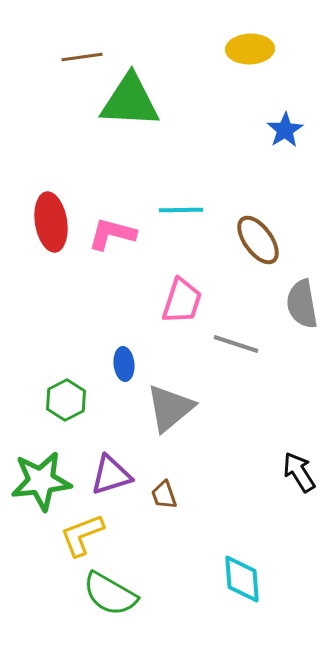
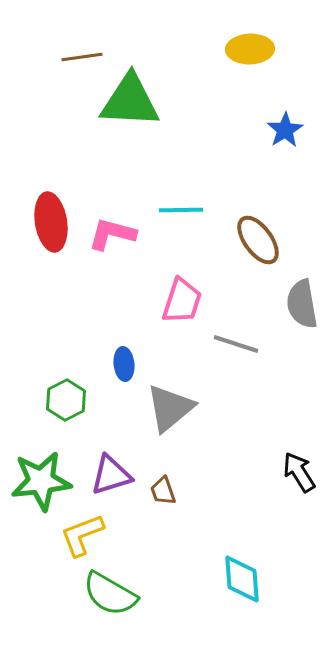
brown trapezoid: moved 1 px left, 4 px up
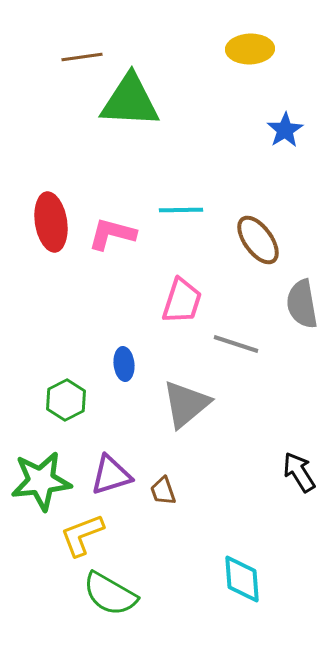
gray triangle: moved 16 px right, 4 px up
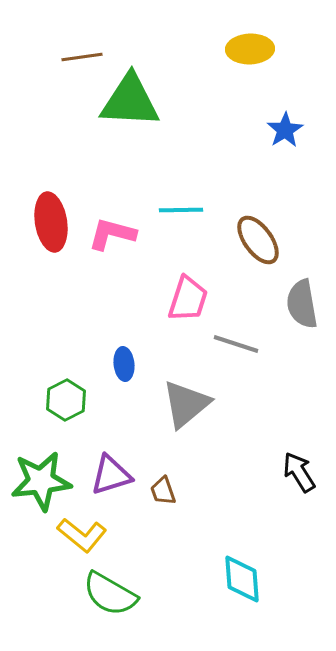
pink trapezoid: moved 6 px right, 2 px up
yellow L-shape: rotated 120 degrees counterclockwise
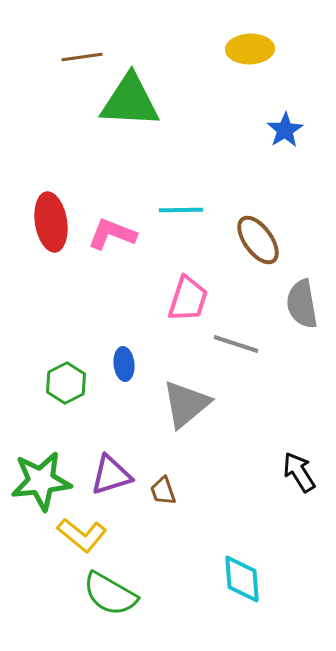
pink L-shape: rotated 6 degrees clockwise
green hexagon: moved 17 px up
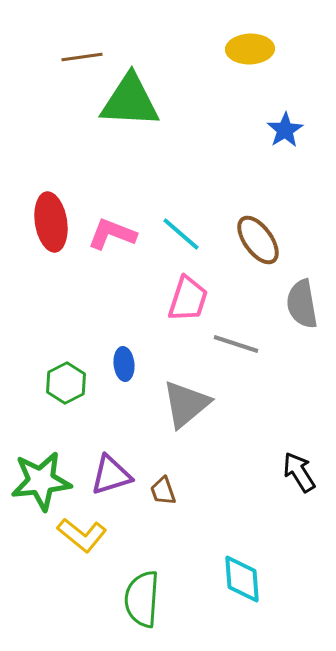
cyan line: moved 24 px down; rotated 42 degrees clockwise
green semicircle: moved 32 px right, 5 px down; rotated 64 degrees clockwise
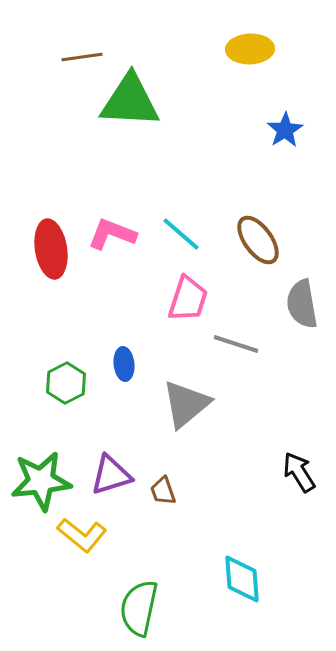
red ellipse: moved 27 px down
green semicircle: moved 3 px left, 9 px down; rotated 8 degrees clockwise
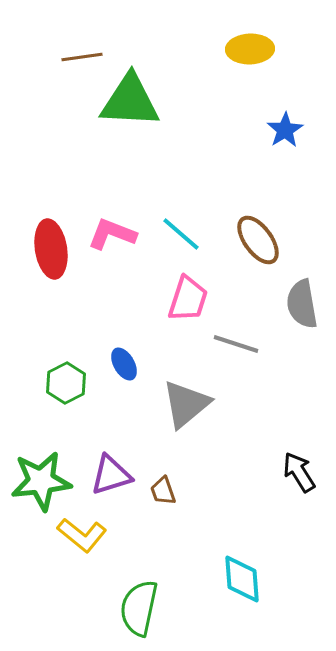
blue ellipse: rotated 24 degrees counterclockwise
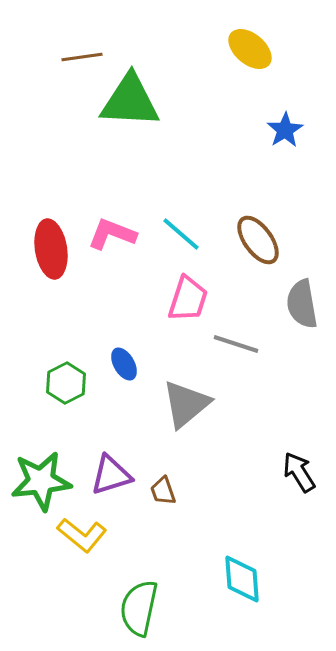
yellow ellipse: rotated 42 degrees clockwise
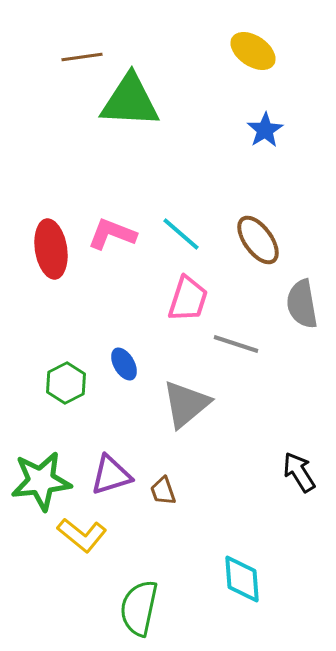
yellow ellipse: moved 3 px right, 2 px down; rotated 6 degrees counterclockwise
blue star: moved 20 px left
